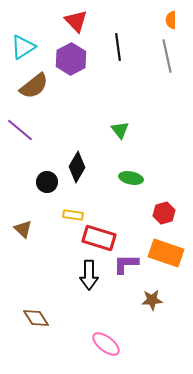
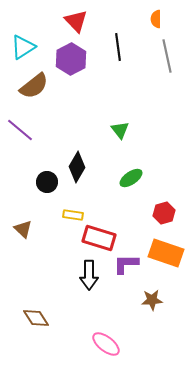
orange semicircle: moved 15 px left, 1 px up
green ellipse: rotated 45 degrees counterclockwise
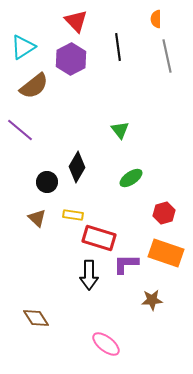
brown triangle: moved 14 px right, 11 px up
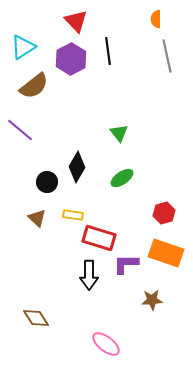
black line: moved 10 px left, 4 px down
green triangle: moved 1 px left, 3 px down
green ellipse: moved 9 px left
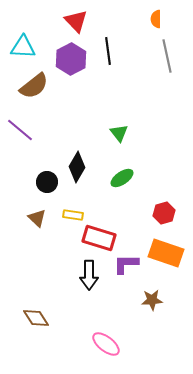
cyan triangle: rotated 36 degrees clockwise
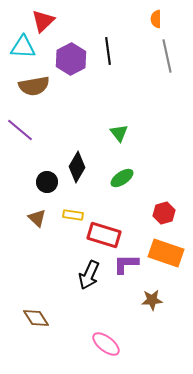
red triangle: moved 33 px left; rotated 30 degrees clockwise
brown semicircle: rotated 28 degrees clockwise
red rectangle: moved 5 px right, 3 px up
black arrow: rotated 24 degrees clockwise
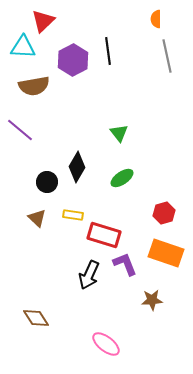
purple hexagon: moved 2 px right, 1 px down
purple L-shape: moved 1 px left; rotated 68 degrees clockwise
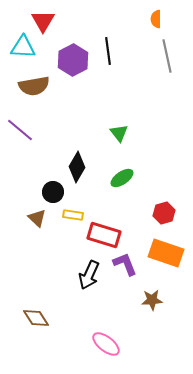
red triangle: rotated 15 degrees counterclockwise
black circle: moved 6 px right, 10 px down
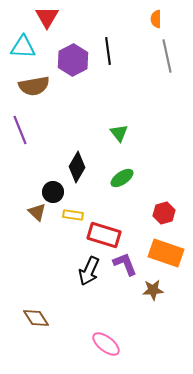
red triangle: moved 4 px right, 4 px up
purple line: rotated 28 degrees clockwise
brown triangle: moved 6 px up
black arrow: moved 4 px up
brown star: moved 1 px right, 10 px up
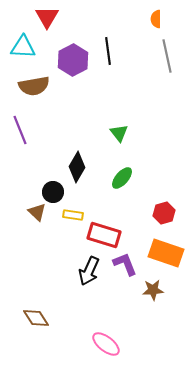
green ellipse: rotated 15 degrees counterclockwise
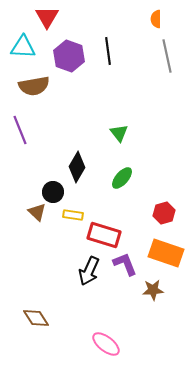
purple hexagon: moved 4 px left, 4 px up; rotated 12 degrees counterclockwise
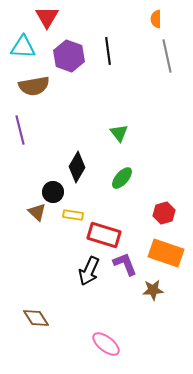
purple line: rotated 8 degrees clockwise
